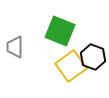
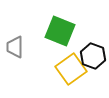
black hexagon: moved 1 px up
yellow square: moved 3 px down
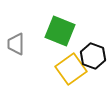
gray trapezoid: moved 1 px right, 3 px up
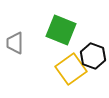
green square: moved 1 px right, 1 px up
gray trapezoid: moved 1 px left, 1 px up
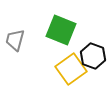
gray trapezoid: moved 3 px up; rotated 15 degrees clockwise
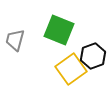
green square: moved 2 px left
black hexagon: rotated 20 degrees clockwise
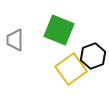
gray trapezoid: rotated 15 degrees counterclockwise
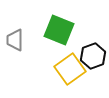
yellow square: moved 1 px left
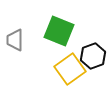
green square: moved 1 px down
